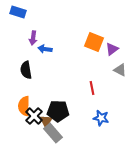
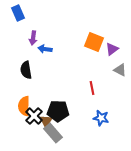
blue rectangle: moved 1 px down; rotated 49 degrees clockwise
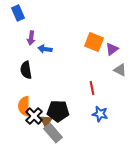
purple arrow: moved 2 px left
blue star: moved 1 px left, 4 px up
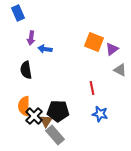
gray rectangle: moved 2 px right, 2 px down
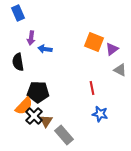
black semicircle: moved 8 px left, 8 px up
orange semicircle: rotated 138 degrees counterclockwise
black pentagon: moved 20 px left, 19 px up
gray rectangle: moved 9 px right
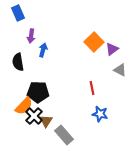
purple arrow: moved 2 px up
orange square: rotated 24 degrees clockwise
blue arrow: moved 2 px left, 1 px down; rotated 96 degrees clockwise
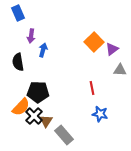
gray triangle: rotated 24 degrees counterclockwise
orange semicircle: moved 3 px left, 1 px down
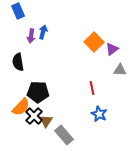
blue rectangle: moved 2 px up
blue arrow: moved 18 px up
blue star: moved 1 px left; rotated 14 degrees clockwise
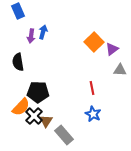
blue star: moved 6 px left
